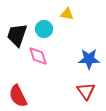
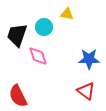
cyan circle: moved 2 px up
red triangle: rotated 18 degrees counterclockwise
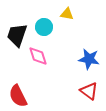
blue star: rotated 10 degrees clockwise
red triangle: moved 3 px right
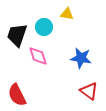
blue star: moved 8 px left, 1 px up
red semicircle: moved 1 px left, 1 px up
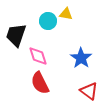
yellow triangle: moved 1 px left
cyan circle: moved 4 px right, 6 px up
black trapezoid: moved 1 px left
blue star: rotated 25 degrees clockwise
red semicircle: moved 23 px right, 12 px up
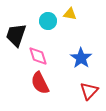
yellow triangle: moved 4 px right
red triangle: rotated 36 degrees clockwise
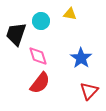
cyan circle: moved 7 px left
black trapezoid: moved 1 px up
red semicircle: rotated 115 degrees counterclockwise
